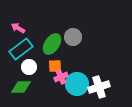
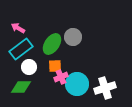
white cross: moved 6 px right, 1 px down
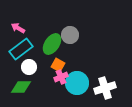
gray circle: moved 3 px left, 2 px up
orange square: moved 3 px right, 1 px up; rotated 32 degrees clockwise
cyan circle: moved 1 px up
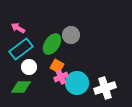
gray circle: moved 1 px right
orange square: moved 1 px left, 1 px down
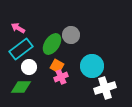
cyan circle: moved 15 px right, 17 px up
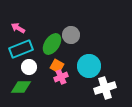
cyan rectangle: rotated 15 degrees clockwise
cyan circle: moved 3 px left
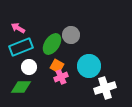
cyan rectangle: moved 2 px up
